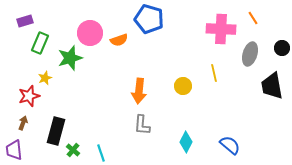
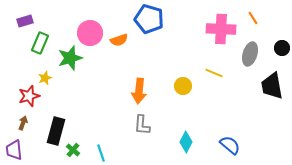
yellow line: rotated 54 degrees counterclockwise
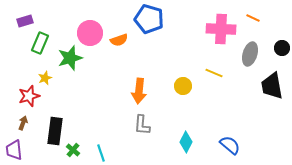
orange line: rotated 32 degrees counterclockwise
black rectangle: moved 1 px left; rotated 8 degrees counterclockwise
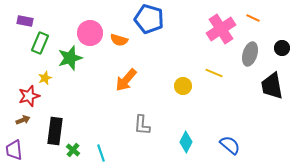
purple rectangle: rotated 28 degrees clockwise
pink cross: rotated 36 degrees counterclockwise
orange semicircle: rotated 36 degrees clockwise
orange arrow: moved 13 px left, 11 px up; rotated 35 degrees clockwise
brown arrow: moved 3 px up; rotated 48 degrees clockwise
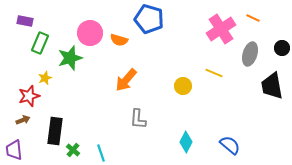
gray L-shape: moved 4 px left, 6 px up
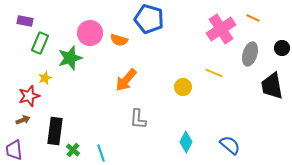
yellow circle: moved 1 px down
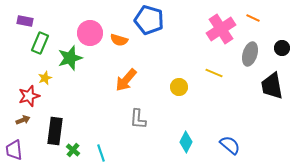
blue pentagon: moved 1 px down
yellow circle: moved 4 px left
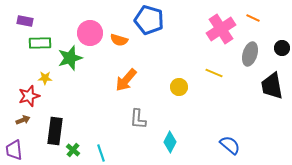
green rectangle: rotated 65 degrees clockwise
yellow star: rotated 24 degrees clockwise
cyan diamond: moved 16 px left
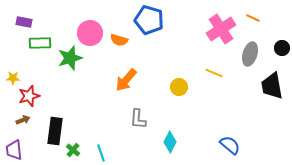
purple rectangle: moved 1 px left, 1 px down
yellow star: moved 32 px left
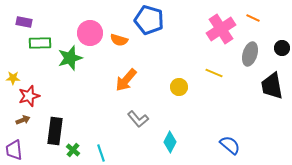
gray L-shape: rotated 45 degrees counterclockwise
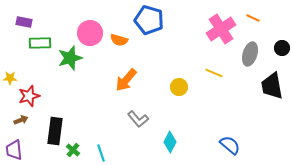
yellow star: moved 3 px left
brown arrow: moved 2 px left
